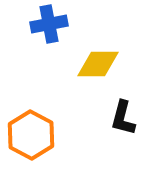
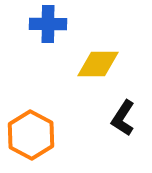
blue cross: moved 1 px left; rotated 12 degrees clockwise
black L-shape: rotated 18 degrees clockwise
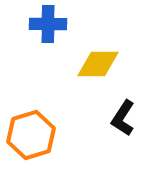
orange hexagon: rotated 15 degrees clockwise
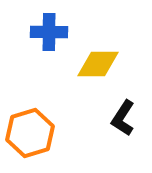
blue cross: moved 1 px right, 8 px down
orange hexagon: moved 1 px left, 2 px up
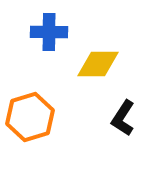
orange hexagon: moved 16 px up
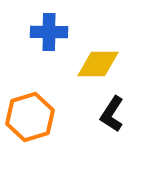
black L-shape: moved 11 px left, 4 px up
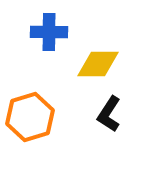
black L-shape: moved 3 px left
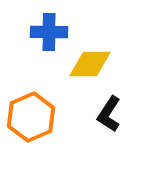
yellow diamond: moved 8 px left
orange hexagon: moved 1 px right; rotated 6 degrees counterclockwise
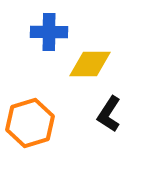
orange hexagon: moved 1 px left, 6 px down; rotated 6 degrees clockwise
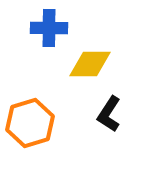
blue cross: moved 4 px up
